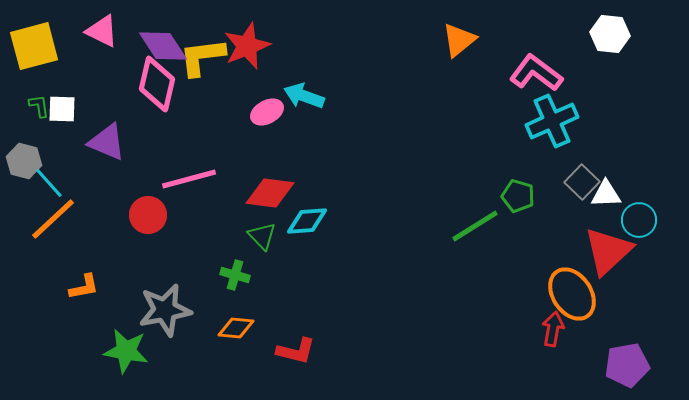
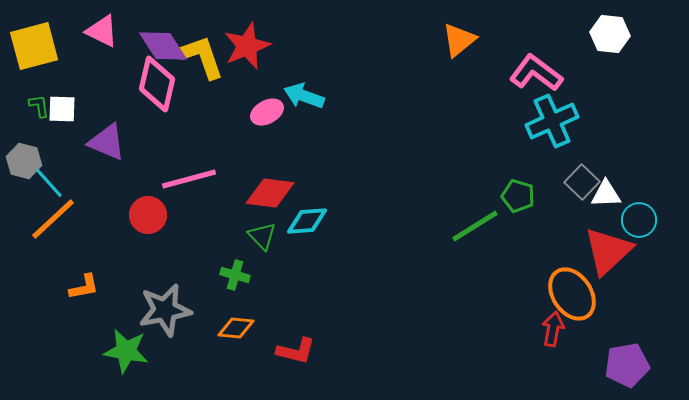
yellow L-shape: rotated 78 degrees clockwise
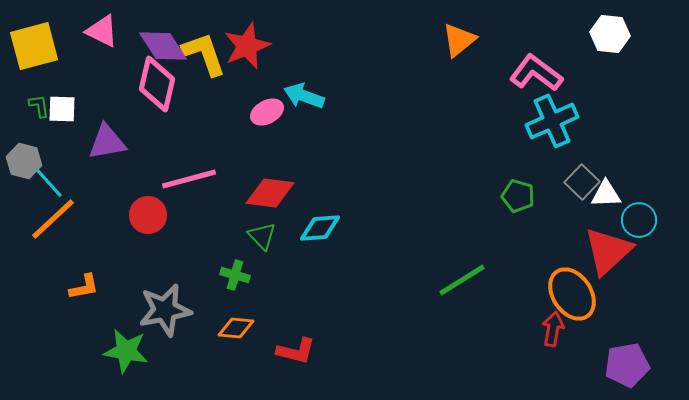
yellow L-shape: moved 2 px right, 3 px up
purple triangle: rotated 33 degrees counterclockwise
cyan diamond: moved 13 px right, 7 px down
green line: moved 13 px left, 54 px down
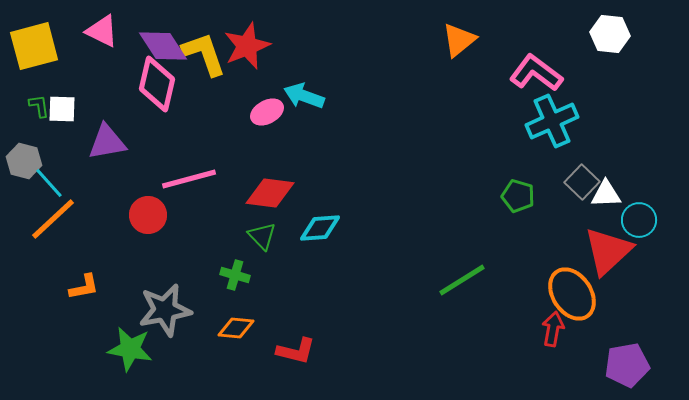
green star: moved 4 px right, 2 px up
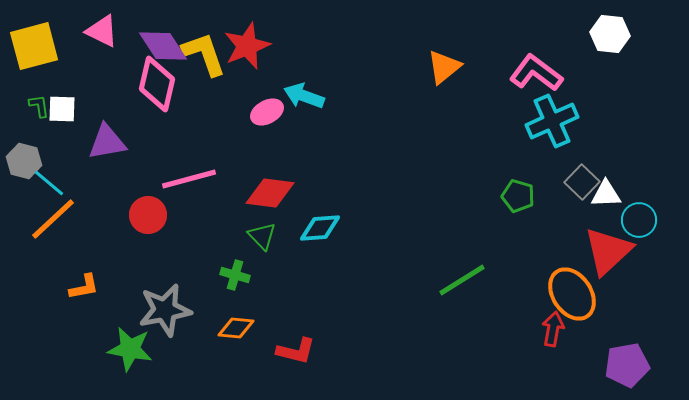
orange triangle: moved 15 px left, 27 px down
cyan line: rotated 8 degrees counterclockwise
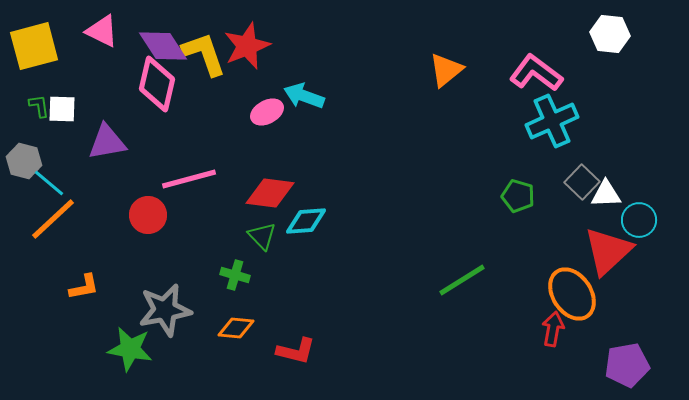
orange triangle: moved 2 px right, 3 px down
cyan diamond: moved 14 px left, 7 px up
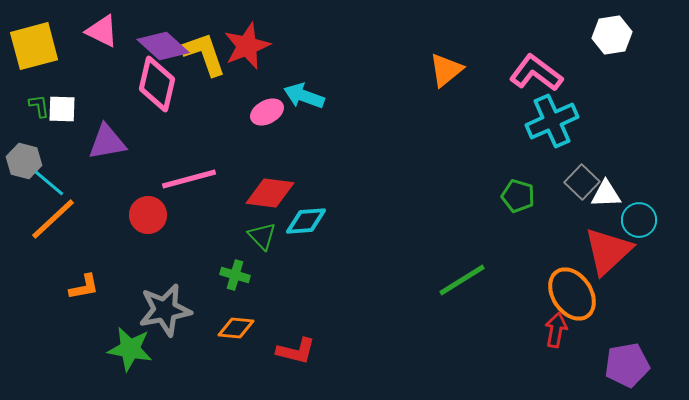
white hexagon: moved 2 px right, 1 px down; rotated 15 degrees counterclockwise
purple diamond: rotated 15 degrees counterclockwise
red arrow: moved 3 px right, 1 px down
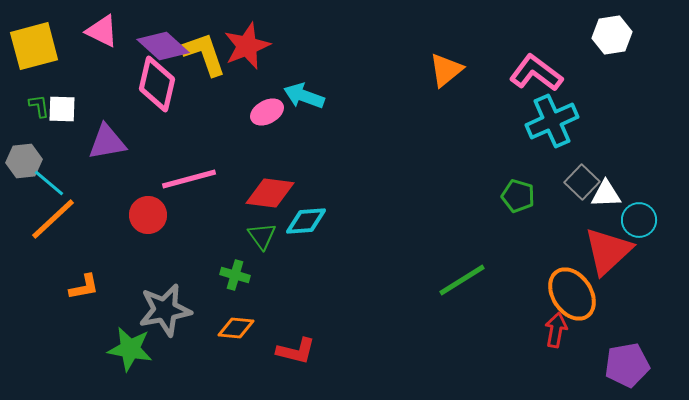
gray hexagon: rotated 20 degrees counterclockwise
green triangle: rotated 8 degrees clockwise
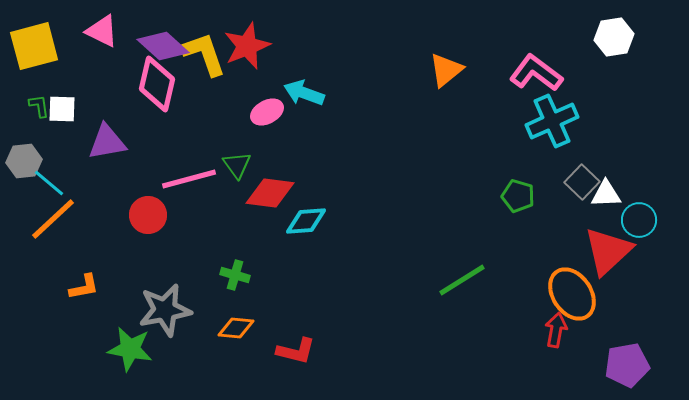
white hexagon: moved 2 px right, 2 px down
cyan arrow: moved 3 px up
green triangle: moved 25 px left, 71 px up
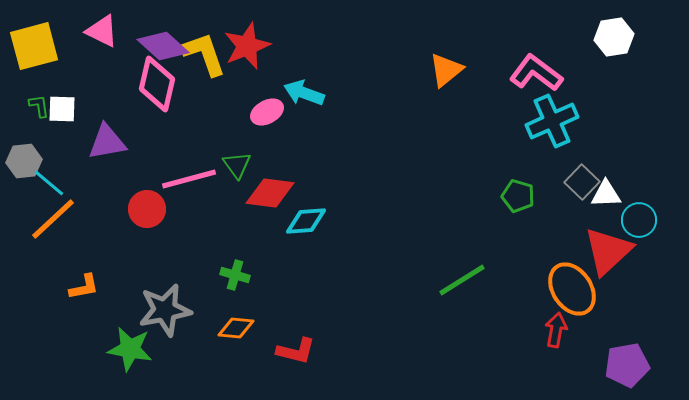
red circle: moved 1 px left, 6 px up
orange ellipse: moved 5 px up
